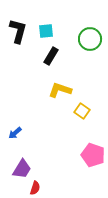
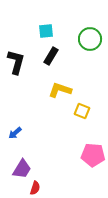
black L-shape: moved 2 px left, 31 px down
yellow square: rotated 14 degrees counterclockwise
pink pentagon: rotated 15 degrees counterclockwise
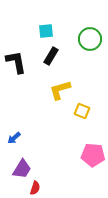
black L-shape: rotated 25 degrees counterclockwise
yellow L-shape: rotated 35 degrees counterclockwise
blue arrow: moved 1 px left, 5 px down
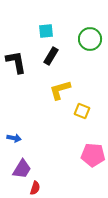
blue arrow: rotated 128 degrees counterclockwise
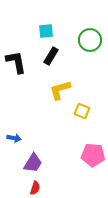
green circle: moved 1 px down
purple trapezoid: moved 11 px right, 6 px up
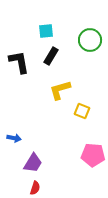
black L-shape: moved 3 px right
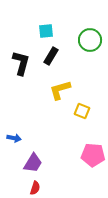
black L-shape: moved 2 px right, 1 px down; rotated 25 degrees clockwise
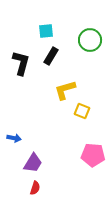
yellow L-shape: moved 5 px right
